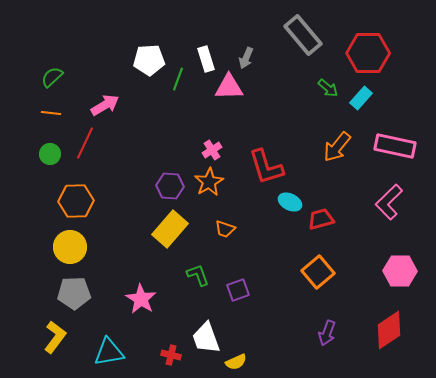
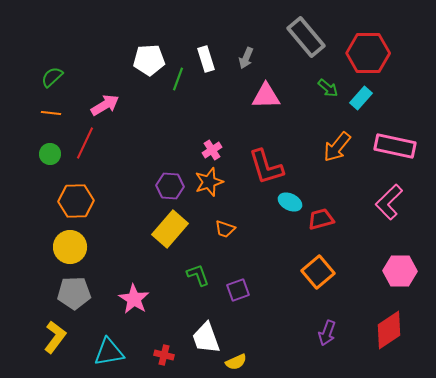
gray rectangle: moved 3 px right, 2 px down
pink triangle: moved 37 px right, 9 px down
orange star: rotated 12 degrees clockwise
pink star: moved 7 px left
red cross: moved 7 px left
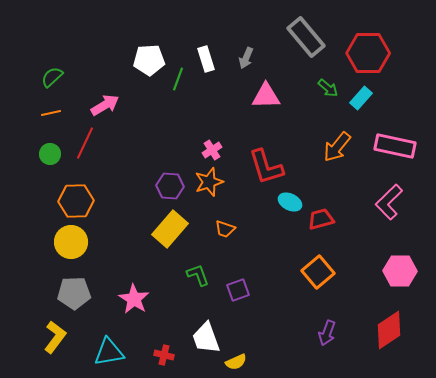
orange line: rotated 18 degrees counterclockwise
yellow circle: moved 1 px right, 5 px up
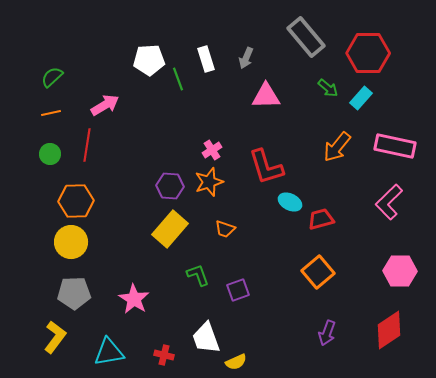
green line: rotated 40 degrees counterclockwise
red line: moved 2 px right, 2 px down; rotated 16 degrees counterclockwise
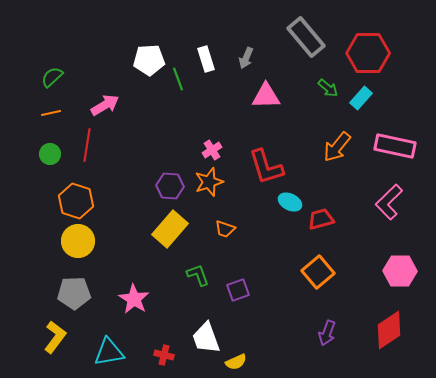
orange hexagon: rotated 20 degrees clockwise
yellow circle: moved 7 px right, 1 px up
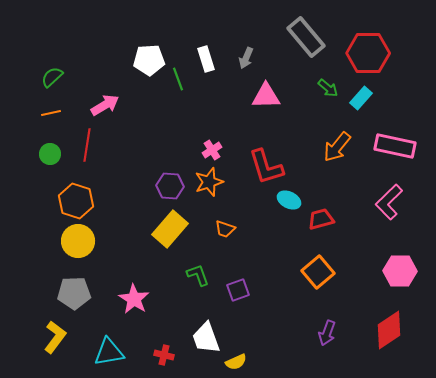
cyan ellipse: moved 1 px left, 2 px up
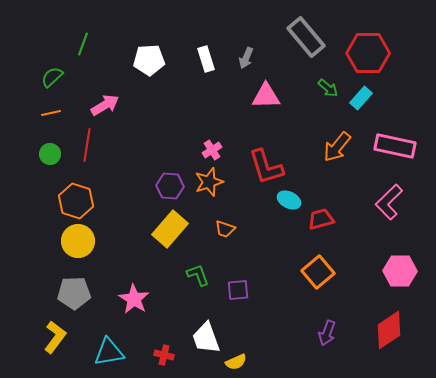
green line: moved 95 px left, 35 px up; rotated 40 degrees clockwise
purple square: rotated 15 degrees clockwise
